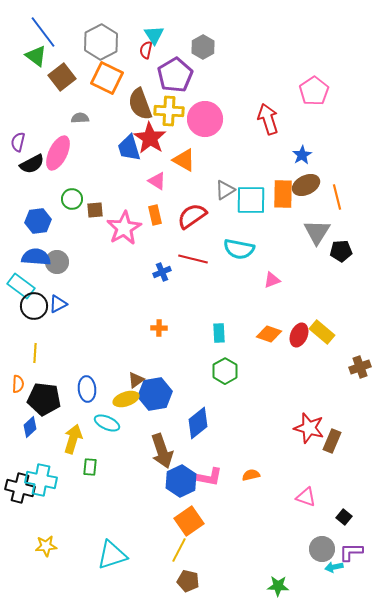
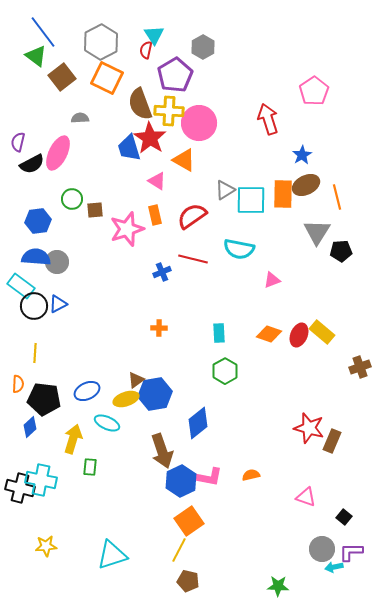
pink circle at (205, 119): moved 6 px left, 4 px down
pink star at (124, 228): moved 3 px right, 1 px down; rotated 12 degrees clockwise
blue ellipse at (87, 389): moved 2 px down; rotated 70 degrees clockwise
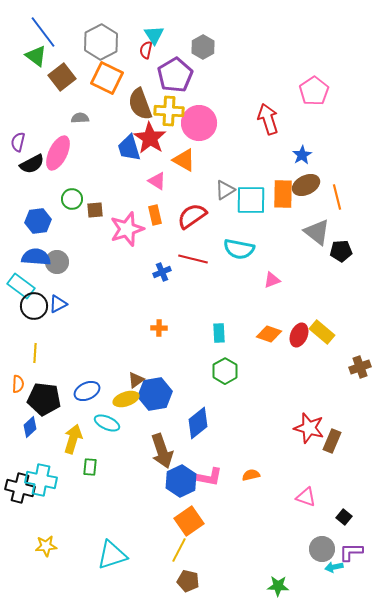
gray triangle at (317, 232): rotated 24 degrees counterclockwise
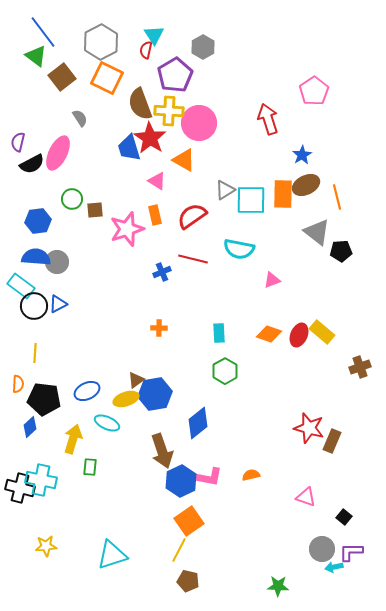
gray semicircle at (80, 118): rotated 60 degrees clockwise
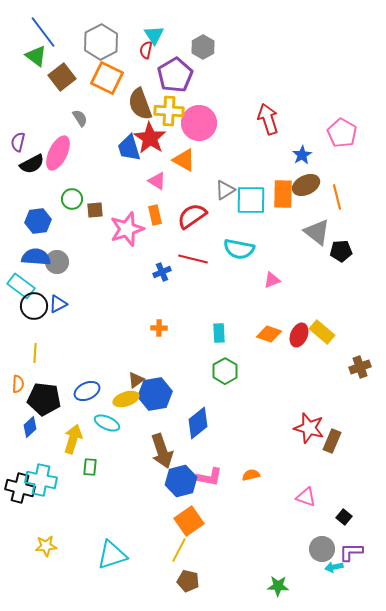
pink pentagon at (314, 91): moved 28 px right, 42 px down; rotated 8 degrees counterclockwise
blue hexagon at (181, 481): rotated 12 degrees clockwise
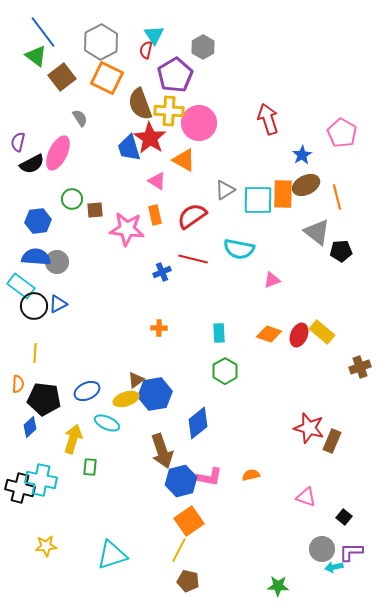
cyan square at (251, 200): moved 7 px right
pink star at (127, 229): rotated 24 degrees clockwise
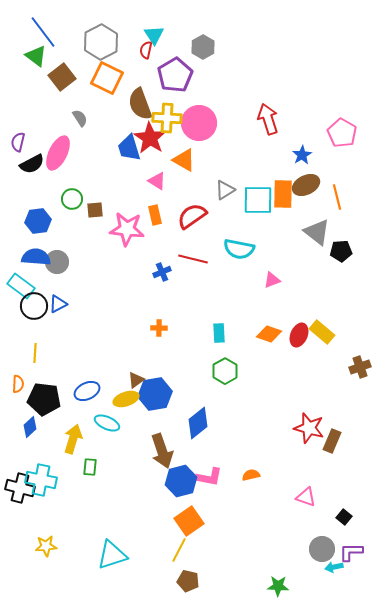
yellow cross at (169, 111): moved 2 px left, 7 px down
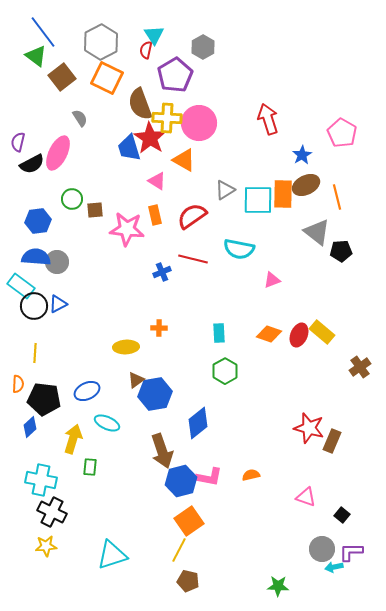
brown cross at (360, 367): rotated 15 degrees counterclockwise
yellow ellipse at (126, 399): moved 52 px up; rotated 15 degrees clockwise
black cross at (20, 488): moved 32 px right, 24 px down; rotated 12 degrees clockwise
black square at (344, 517): moved 2 px left, 2 px up
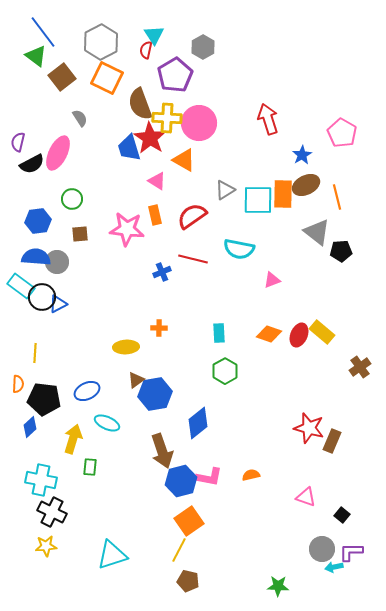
brown square at (95, 210): moved 15 px left, 24 px down
black circle at (34, 306): moved 8 px right, 9 px up
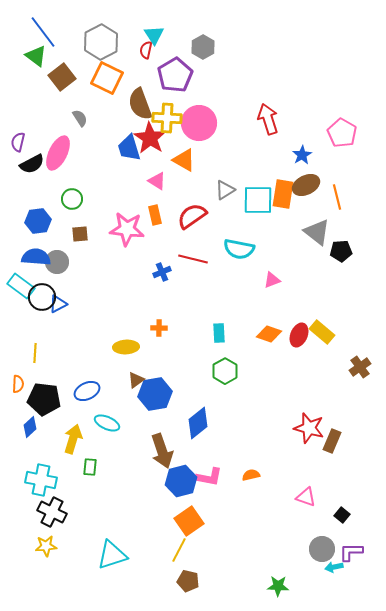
orange rectangle at (283, 194): rotated 8 degrees clockwise
